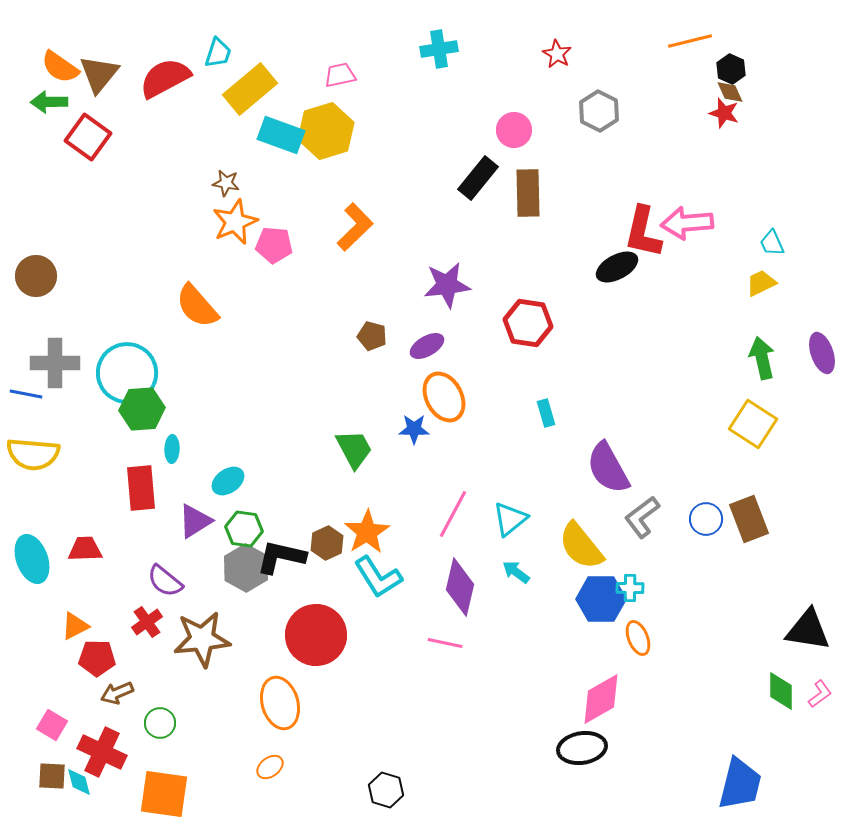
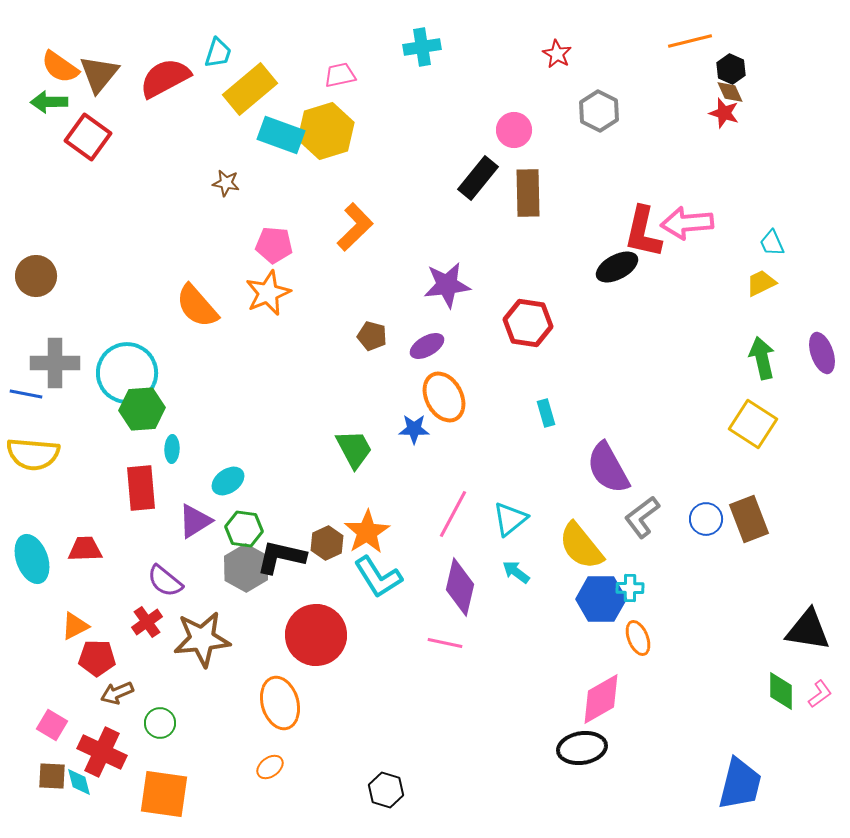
cyan cross at (439, 49): moved 17 px left, 2 px up
orange star at (235, 222): moved 33 px right, 71 px down
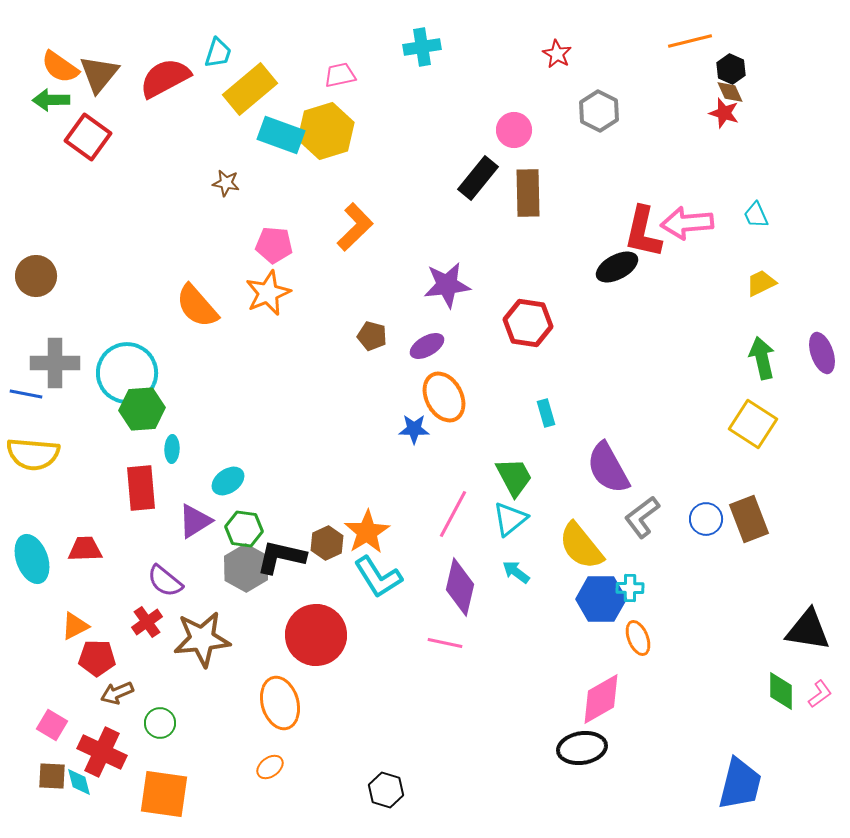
green arrow at (49, 102): moved 2 px right, 2 px up
cyan trapezoid at (772, 243): moved 16 px left, 28 px up
green trapezoid at (354, 449): moved 160 px right, 28 px down
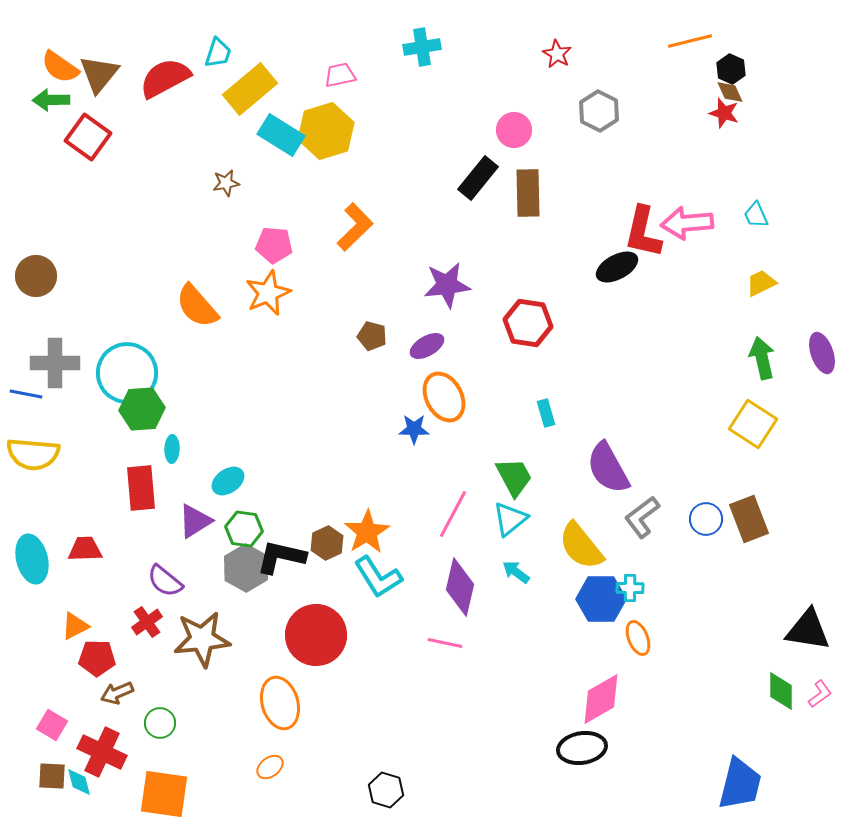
cyan rectangle at (281, 135): rotated 12 degrees clockwise
brown star at (226, 183): rotated 20 degrees counterclockwise
cyan ellipse at (32, 559): rotated 6 degrees clockwise
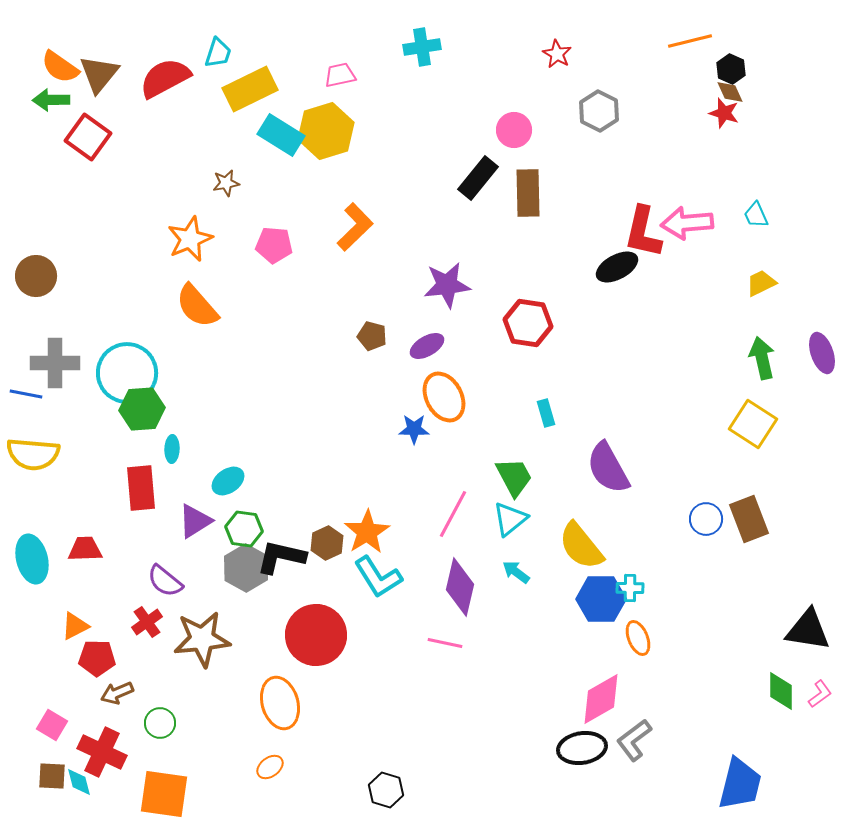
yellow rectangle at (250, 89): rotated 14 degrees clockwise
orange star at (268, 293): moved 78 px left, 54 px up
gray L-shape at (642, 517): moved 8 px left, 223 px down
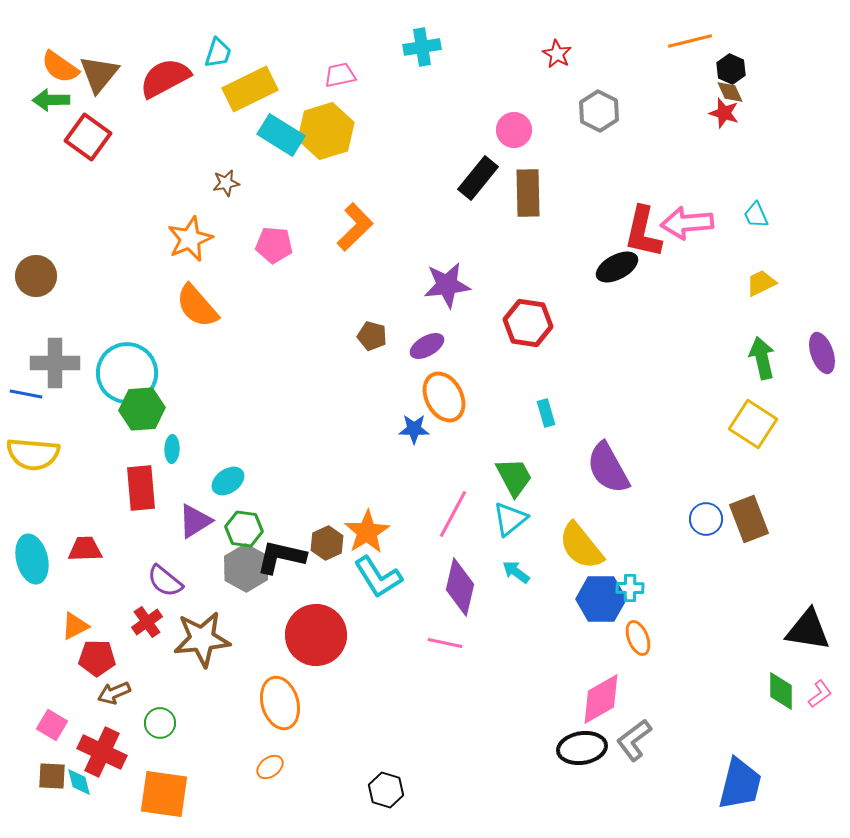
brown arrow at (117, 693): moved 3 px left
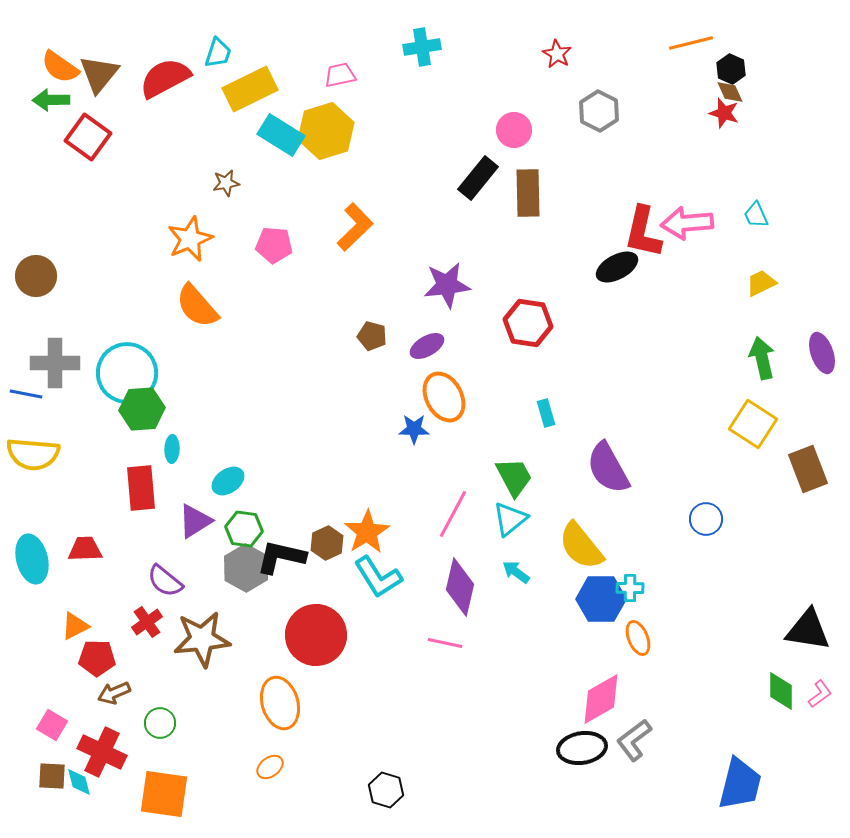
orange line at (690, 41): moved 1 px right, 2 px down
brown rectangle at (749, 519): moved 59 px right, 50 px up
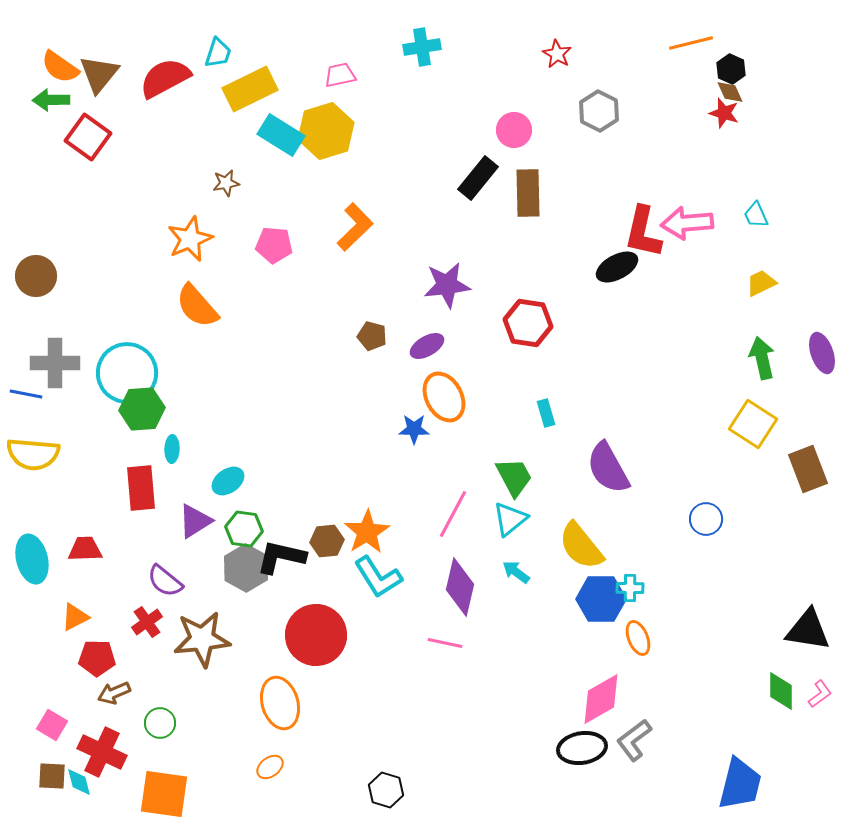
brown hexagon at (327, 543): moved 2 px up; rotated 20 degrees clockwise
orange triangle at (75, 626): moved 9 px up
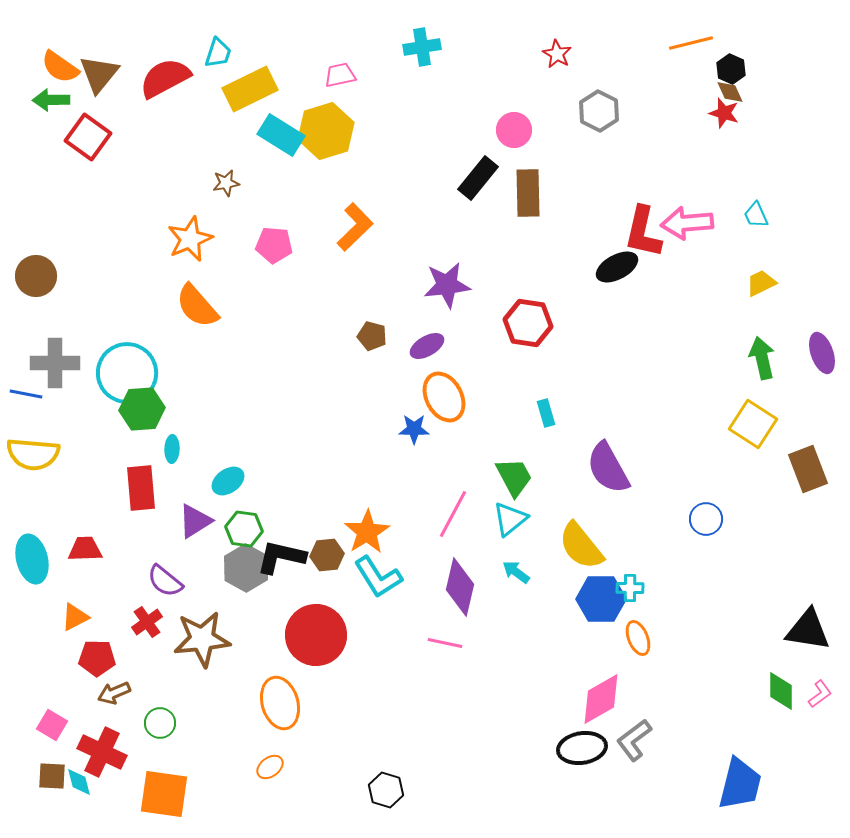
brown hexagon at (327, 541): moved 14 px down
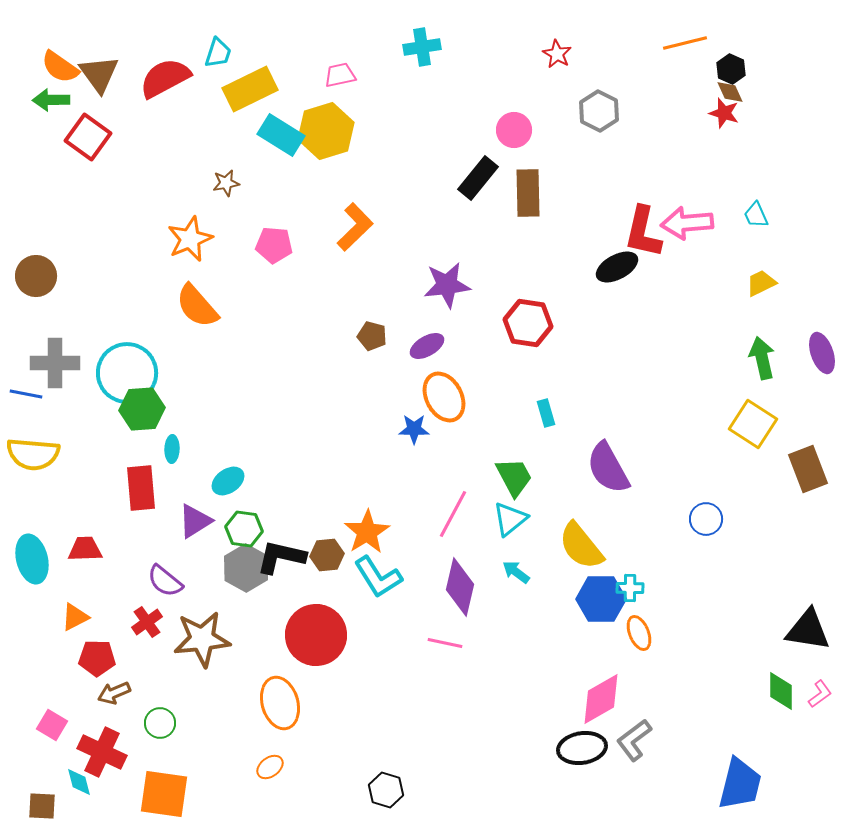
orange line at (691, 43): moved 6 px left
brown triangle at (99, 74): rotated 15 degrees counterclockwise
orange ellipse at (638, 638): moved 1 px right, 5 px up
brown square at (52, 776): moved 10 px left, 30 px down
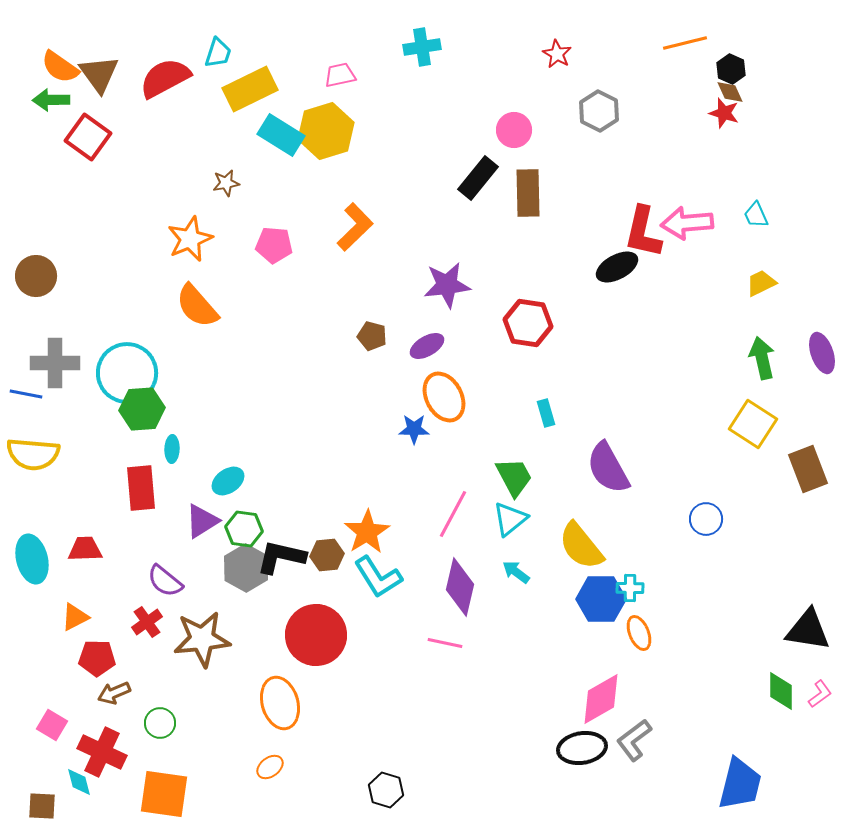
purple triangle at (195, 521): moved 7 px right
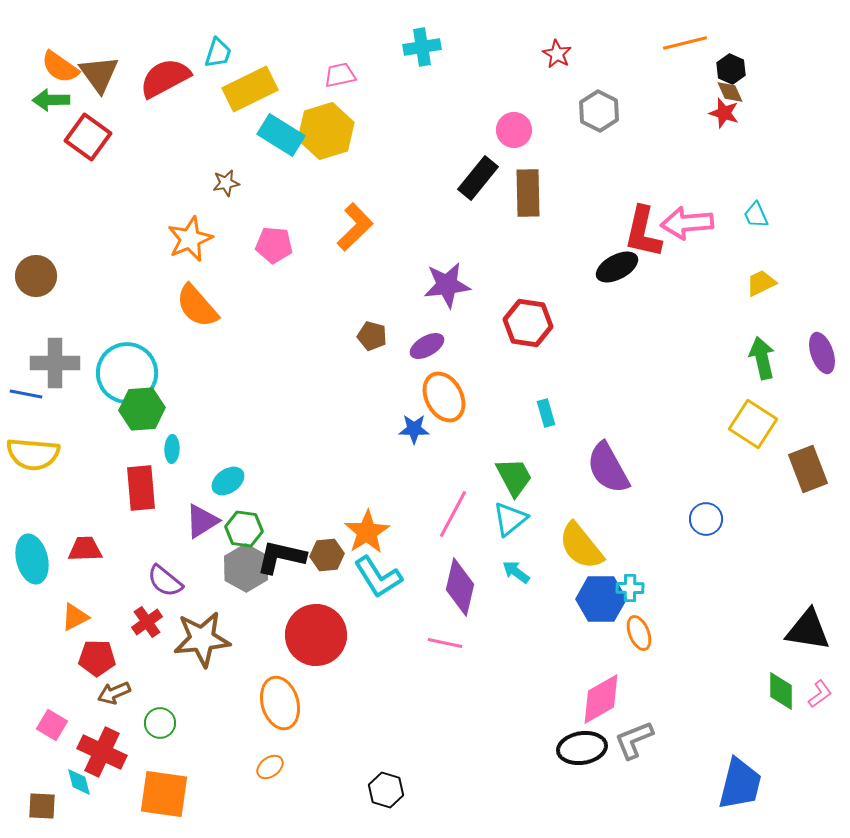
gray L-shape at (634, 740): rotated 15 degrees clockwise
